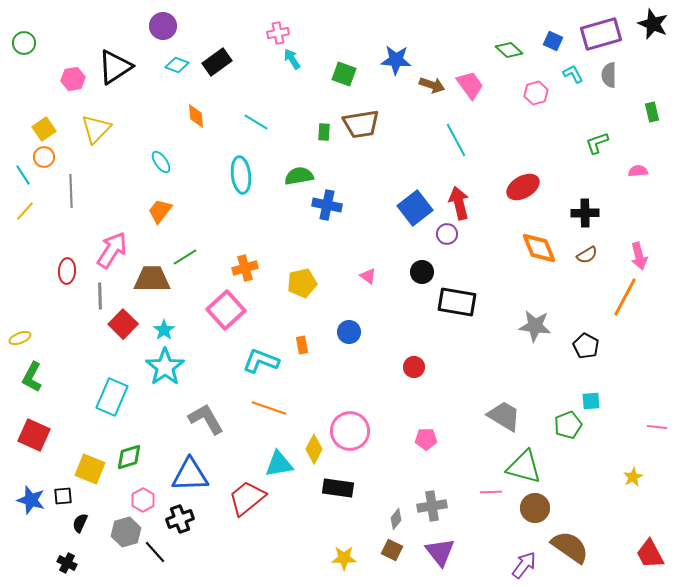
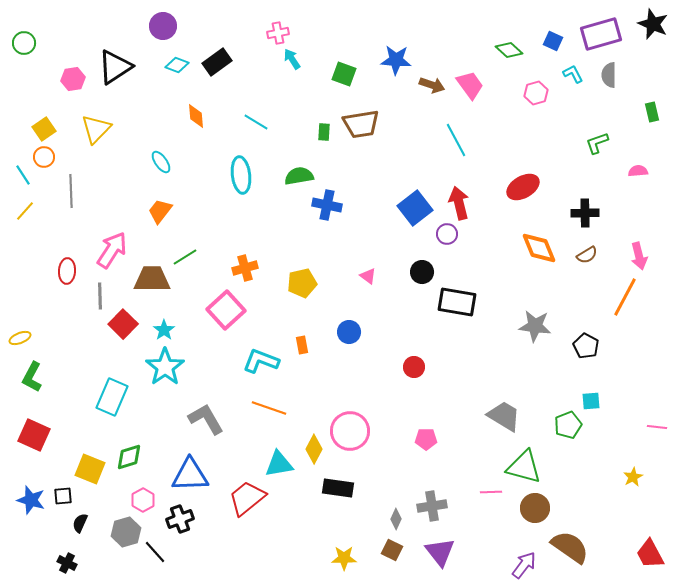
gray diamond at (396, 519): rotated 15 degrees counterclockwise
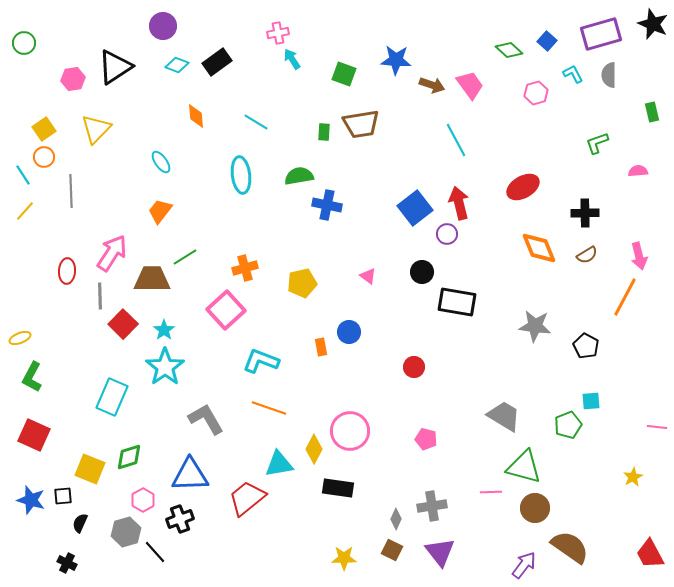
blue square at (553, 41): moved 6 px left; rotated 18 degrees clockwise
pink arrow at (112, 250): moved 3 px down
orange rectangle at (302, 345): moved 19 px right, 2 px down
pink pentagon at (426, 439): rotated 15 degrees clockwise
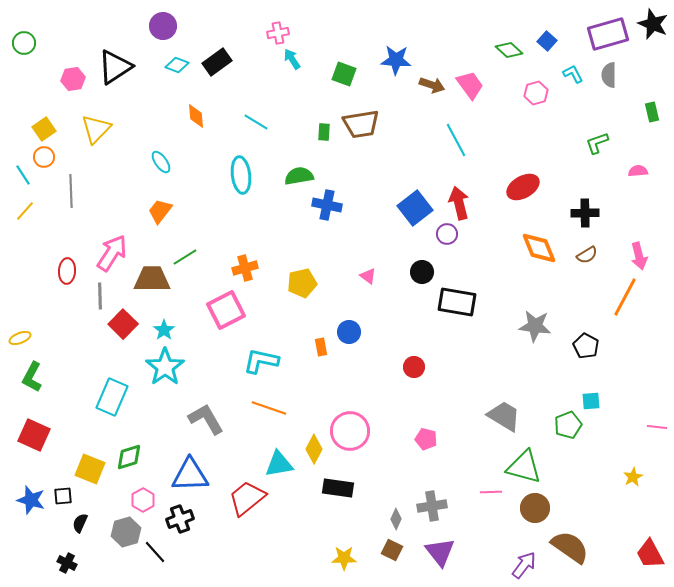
purple rectangle at (601, 34): moved 7 px right
pink square at (226, 310): rotated 15 degrees clockwise
cyan L-shape at (261, 361): rotated 9 degrees counterclockwise
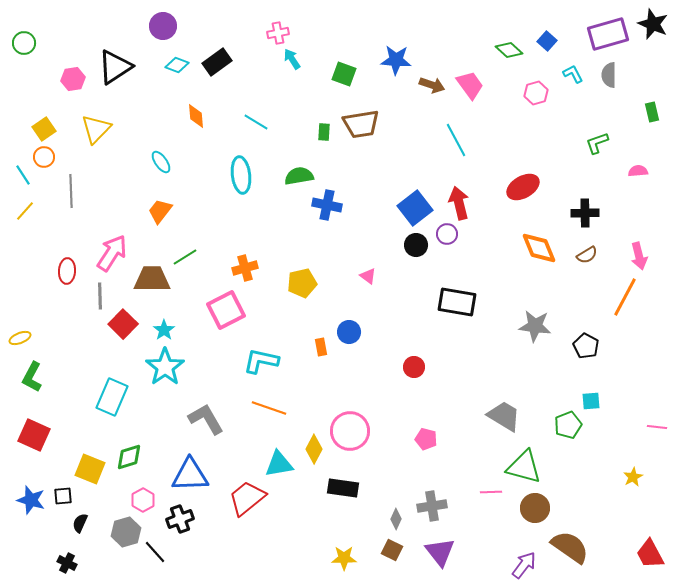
black circle at (422, 272): moved 6 px left, 27 px up
black rectangle at (338, 488): moved 5 px right
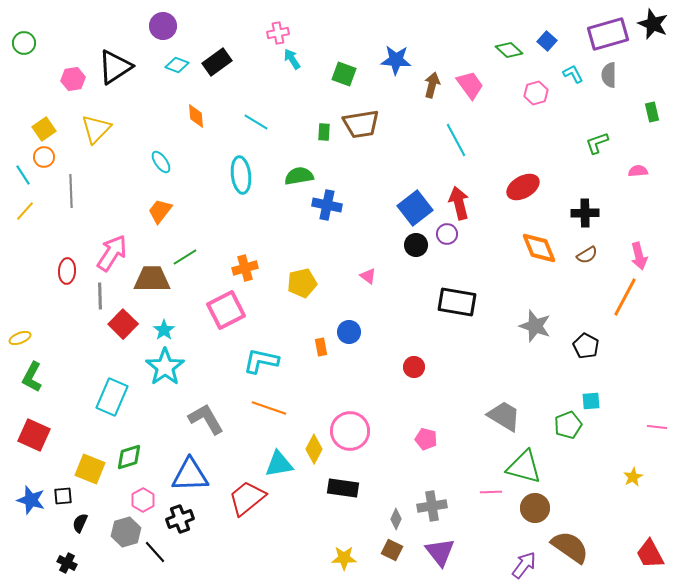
brown arrow at (432, 85): rotated 95 degrees counterclockwise
gray star at (535, 326): rotated 12 degrees clockwise
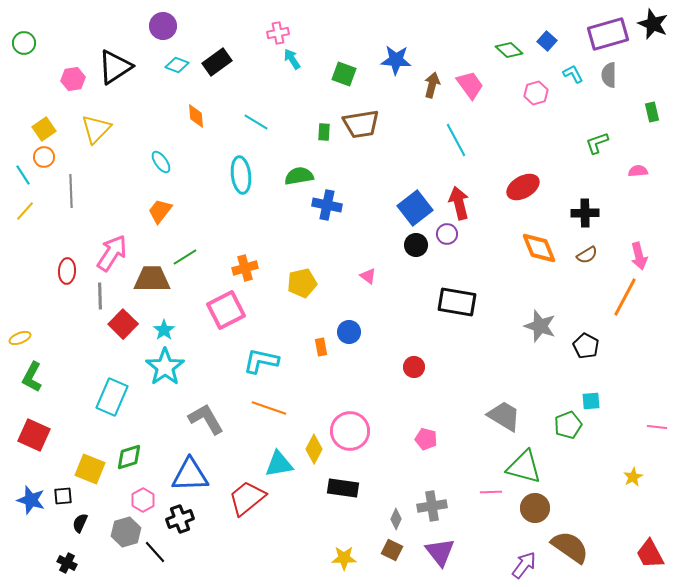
gray star at (535, 326): moved 5 px right
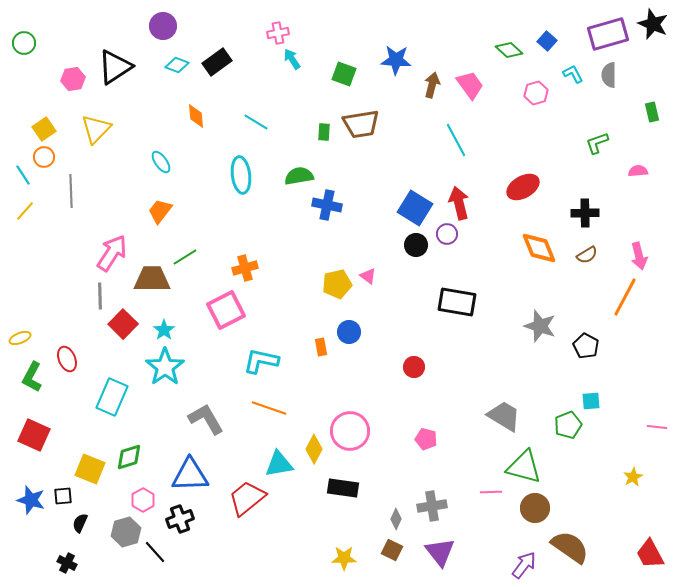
blue square at (415, 208): rotated 20 degrees counterclockwise
red ellipse at (67, 271): moved 88 px down; rotated 25 degrees counterclockwise
yellow pentagon at (302, 283): moved 35 px right, 1 px down
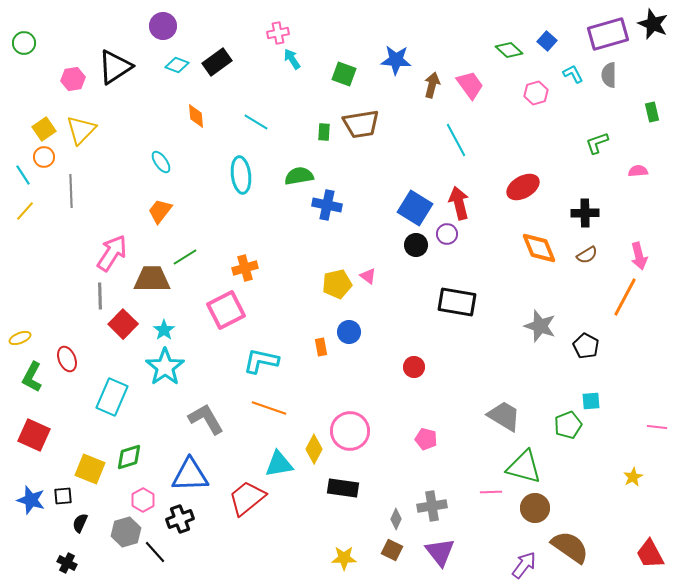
yellow triangle at (96, 129): moved 15 px left, 1 px down
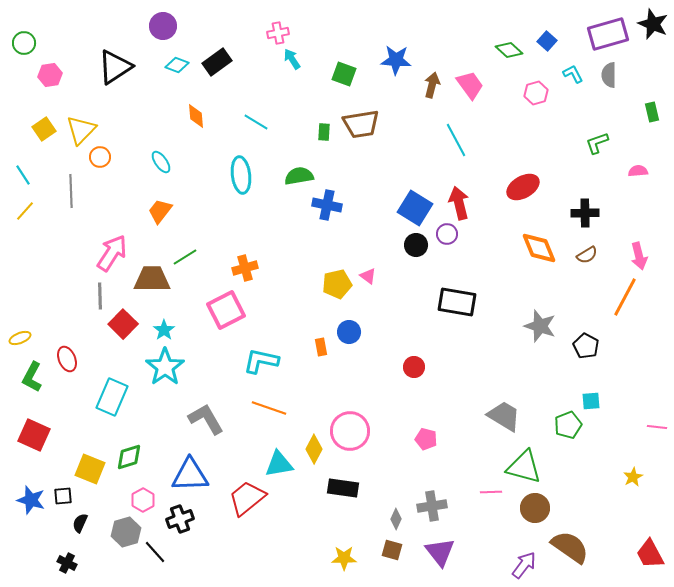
pink hexagon at (73, 79): moved 23 px left, 4 px up
orange circle at (44, 157): moved 56 px right
brown square at (392, 550): rotated 10 degrees counterclockwise
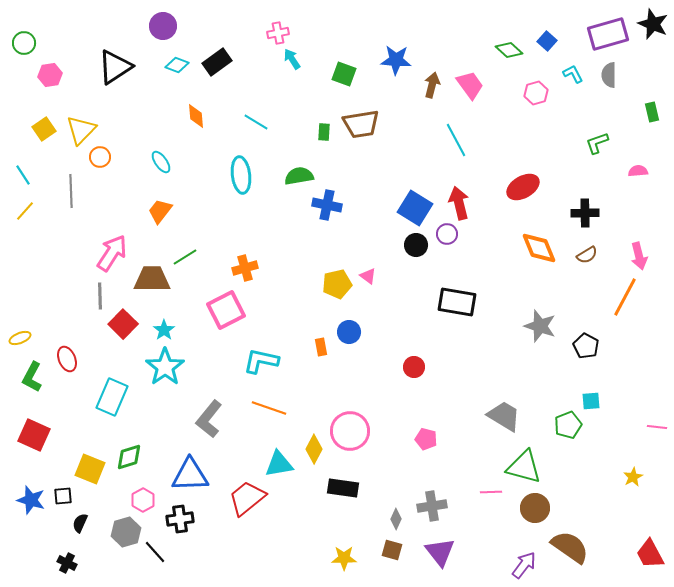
gray L-shape at (206, 419): moved 3 px right; rotated 111 degrees counterclockwise
black cross at (180, 519): rotated 12 degrees clockwise
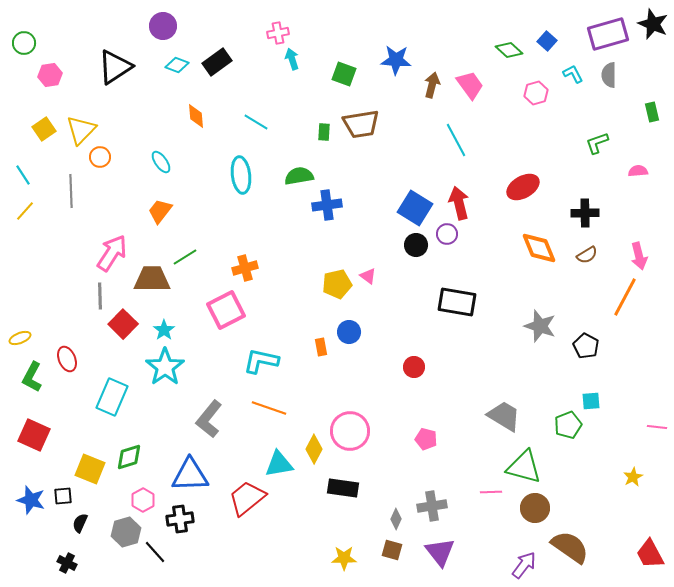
cyan arrow at (292, 59): rotated 15 degrees clockwise
blue cross at (327, 205): rotated 20 degrees counterclockwise
